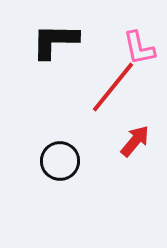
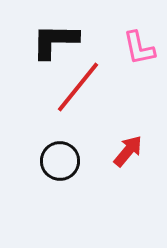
red line: moved 35 px left
red arrow: moved 7 px left, 10 px down
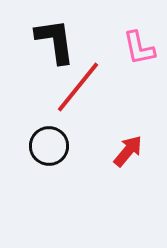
black L-shape: rotated 81 degrees clockwise
black circle: moved 11 px left, 15 px up
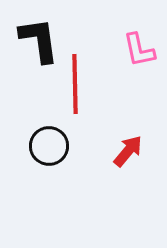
black L-shape: moved 16 px left, 1 px up
pink L-shape: moved 2 px down
red line: moved 3 px left, 3 px up; rotated 40 degrees counterclockwise
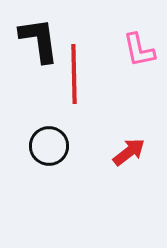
red line: moved 1 px left, 10 px up
red arrow: moved 1 px right, 1 px down; rotated 12 degrees clockwise
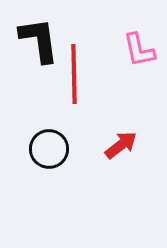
black circle: moved 3 px down
red arrow: moved 8 px left, 7 px up
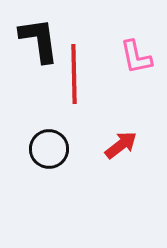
pink L-shape: moved 3 px left, 7 px down
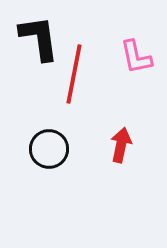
black L-shape: moved 2 px up
red line: rotated 12 degrees clockwise
red arrow: rotated 40 degrees counterclockwise
